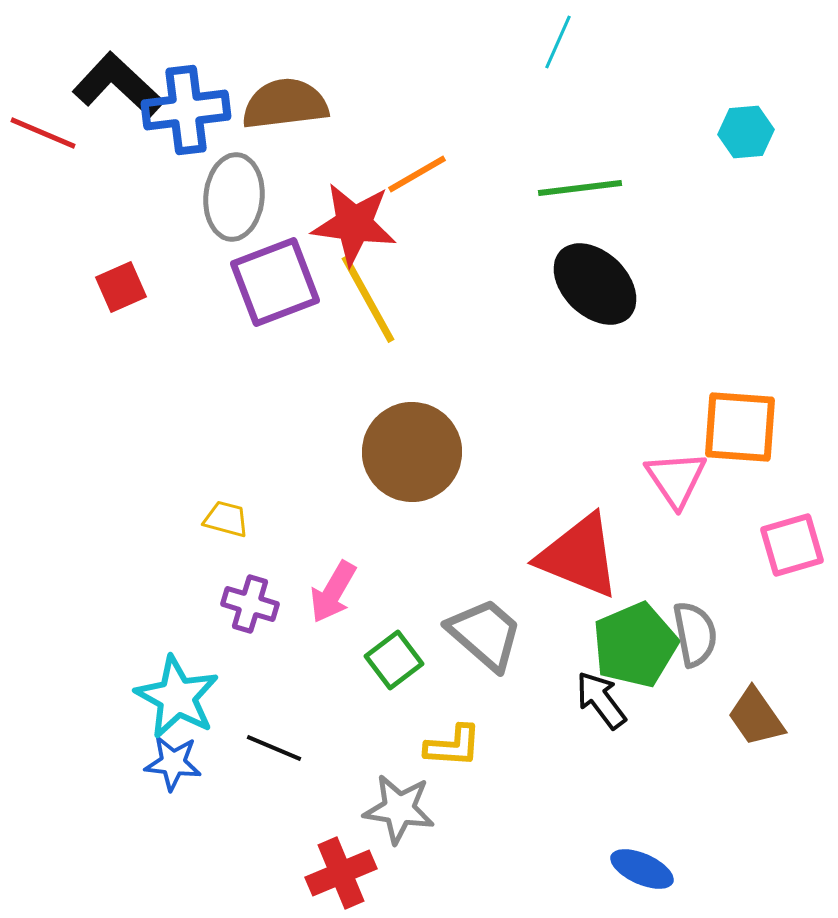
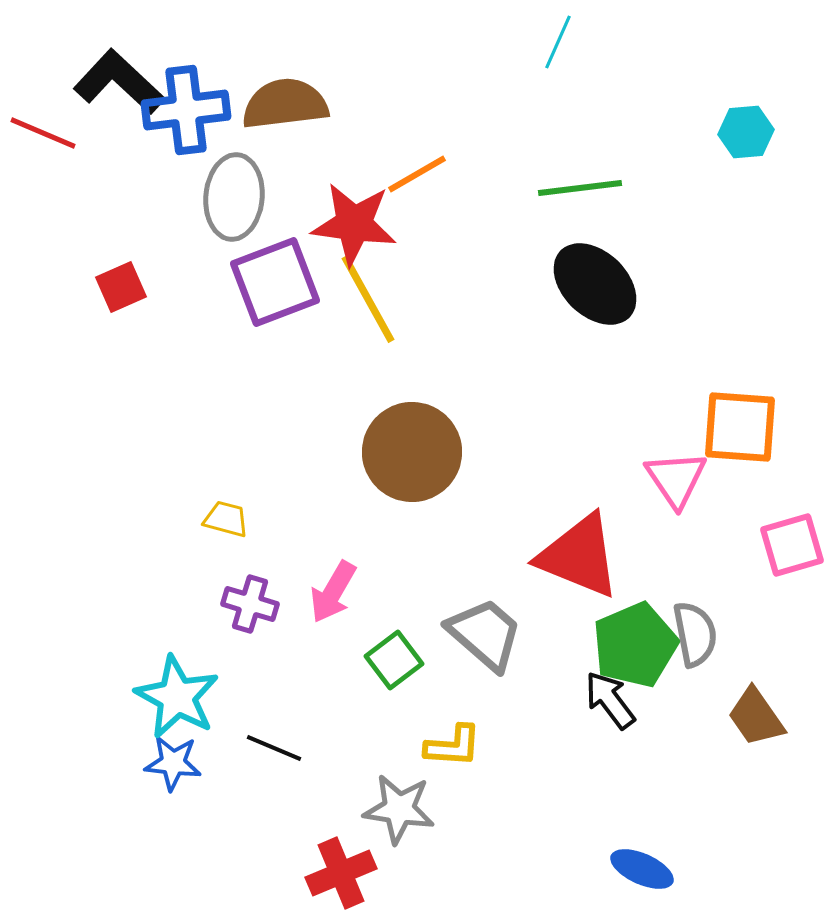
black L-shape: moved 1 px right, 3 px up
black arrow: moved 9 px right
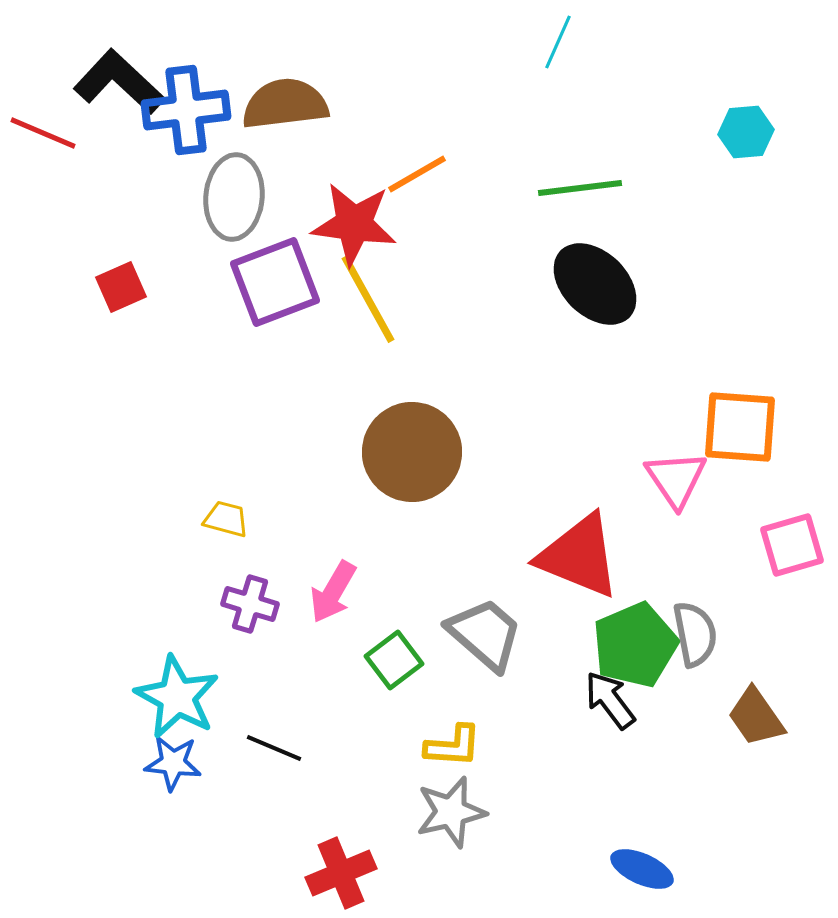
gray star: moved 52 px right, 3 px down; rotated 22 degrees counterclockwise
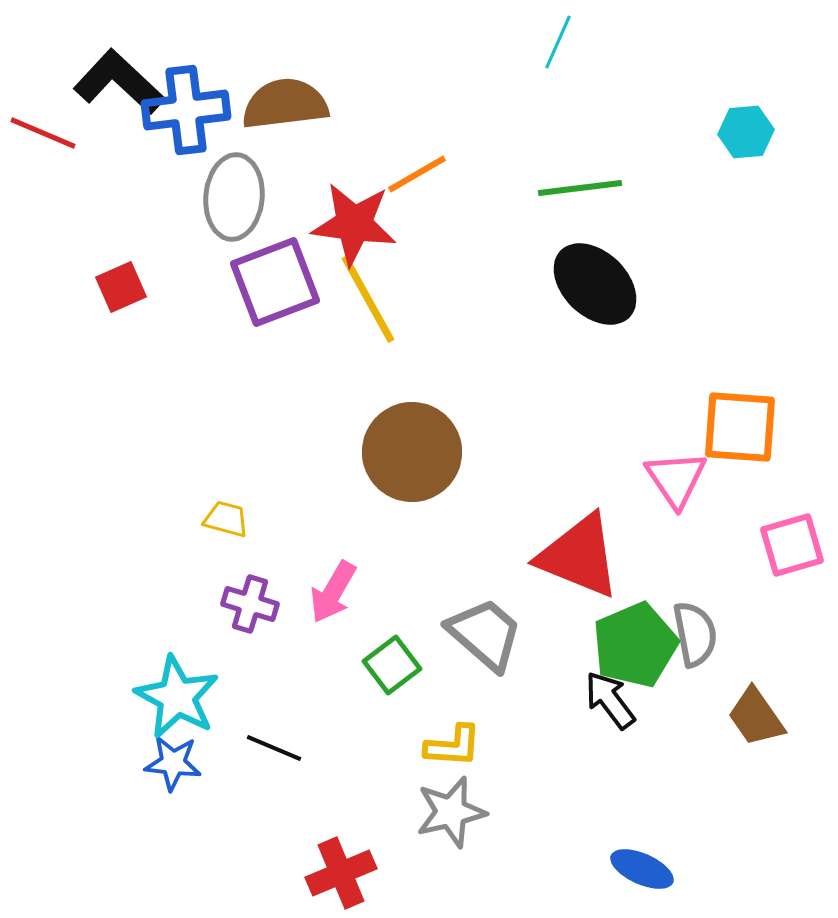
green square: moved 2 px left, 5 px down
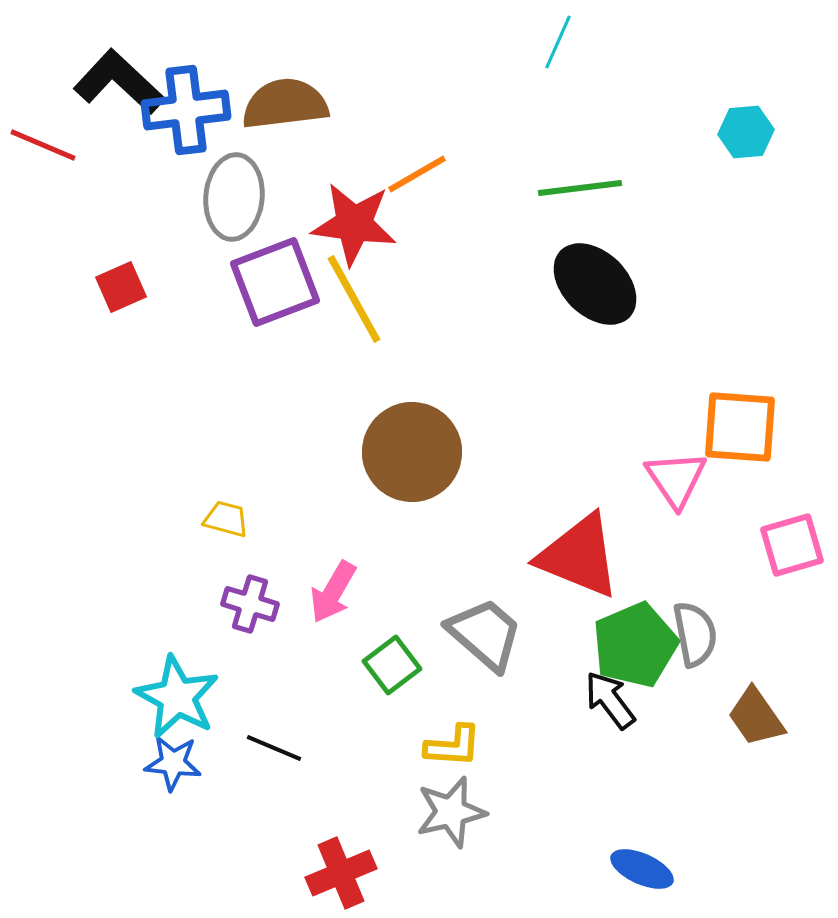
red line: moved 12 px down
yellow line: moved 14 px left
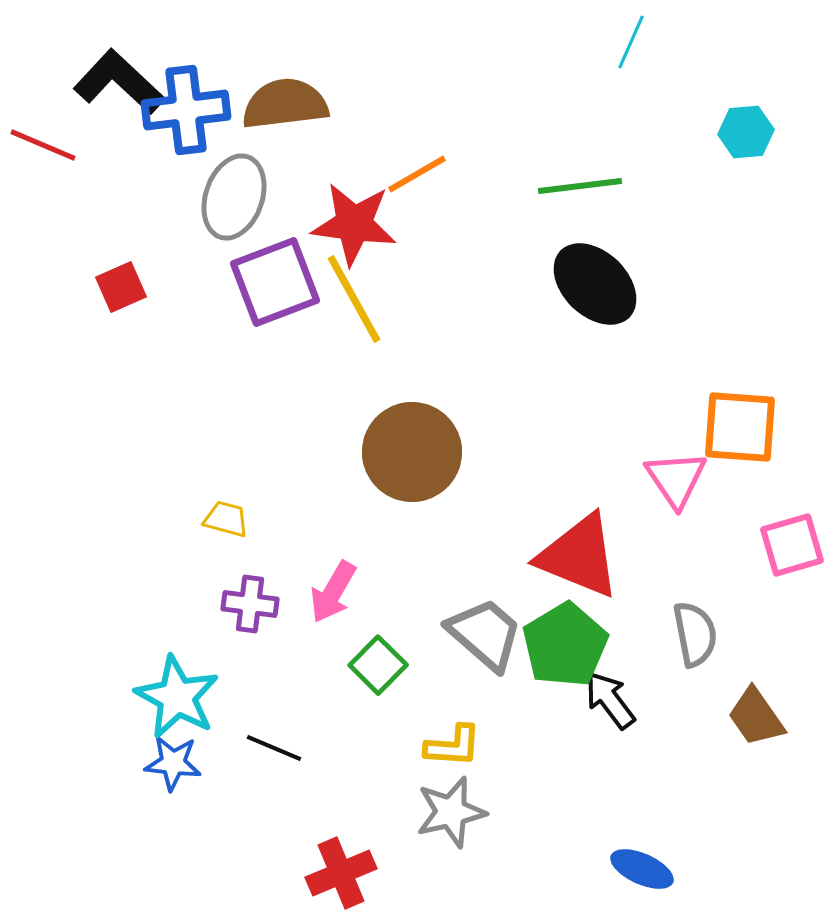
cyan line: moved 73 px right
green line: moved 2 px up
gray ellipse: rotated 14 degrees clockwise
purple cross: rotated 10 degrees counterclockwise
green pentagon: moved 70 px left; rotated 8 degrees counterclockwise
green square: moved 14 px left; rotated 8 degrees counterclockwise
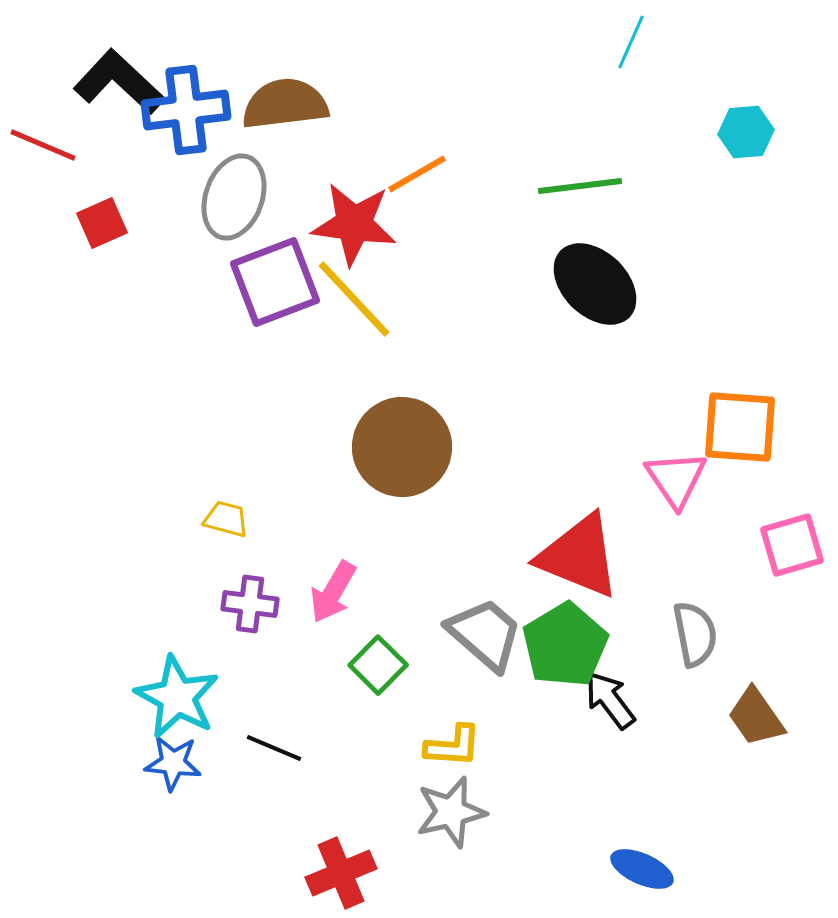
red square: moved 19 px left, 64 px up
yellow line: rotated 14 degrees counterclockwise
brown circle: moved 10 px left, 5 px up
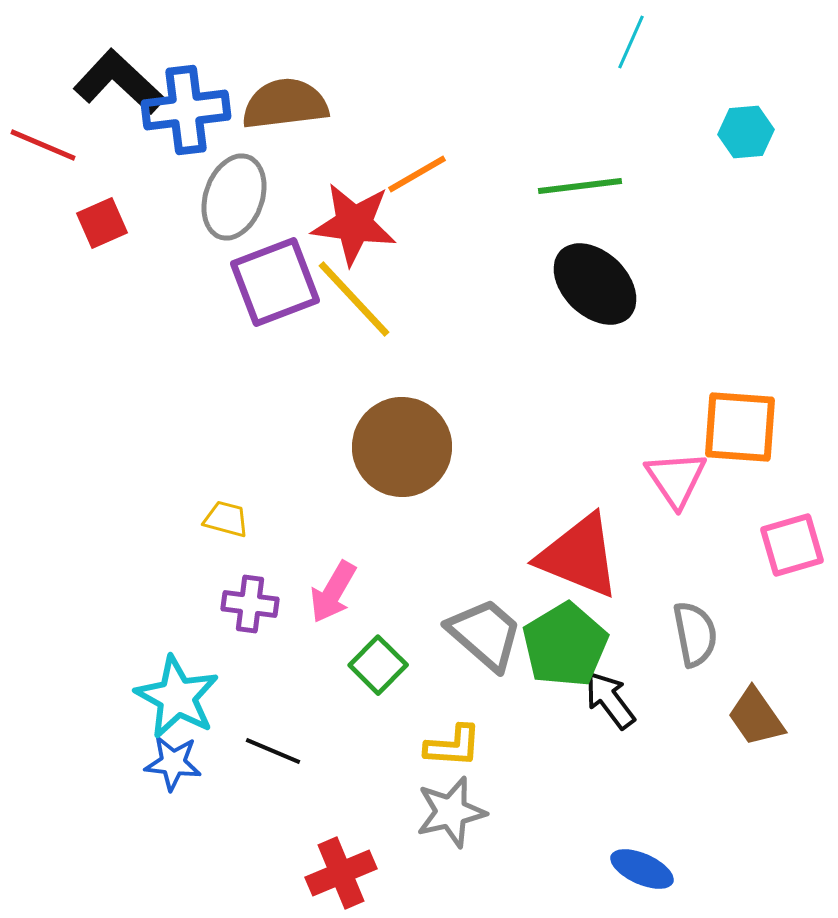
black line: moved 1 px left, 3 px down
